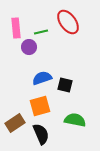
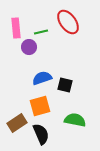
brown rectangle: moved 2 px right
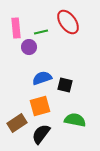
black semicircle: rotated 120 degrees counterclockwise
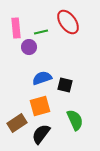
green semicircle: rotated 55 degrees clockwise
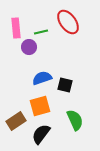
brown rectangle: moved 1 px left, 2 px up
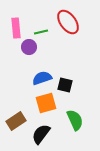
orange square: moved 6 px right, 3 px up
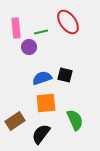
black square: moved 10 px up
orange square: rotated 10 degrees clockwise
brown rectangle: moved 1 px left
